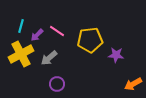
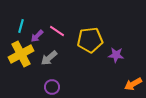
purple arrow: moved 1 px down
purple circle: moved 5 px left, 3 px down
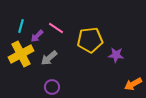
pink line: moved 1 px left, 3 px up
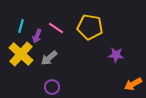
purple arrow: rotated 24 degrees counterclockwise
yellow pentagon: moved 13 px up; rotated 15 degrees clockwise
yellow cross: rotated 20 degrees counterclockwise
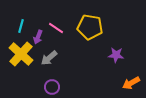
purple arrow: moved 1 px right, 1 px down
orange arrow: moved 2 px left, 1 px up
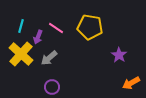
purple star: moved 3 px right; rotated 28 degrees clockwise
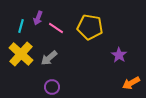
purple arrow: moved 19 px up
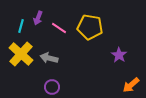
pink line: moved 3 px right
gray arrow: rotated 54 degrees clockwise
orange arrow: moved 2 px down; rotated 12 degrees counterclockwise
